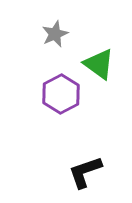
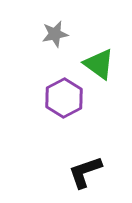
gray star: rotated 12 degrees clockwise
purple hexagon: moved 3 px right, 4 px down
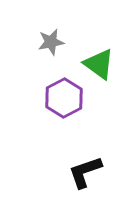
gray star: moved 4 px left, 8 px down
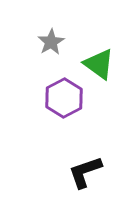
gray star: rotated 20 degrees counterclockwise
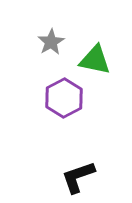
green triangle: moved 4 px left, 4 px up; rotated 24 degrees counterclockwise
black L-shape: moved 7 px left, 5 px down
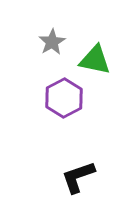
gray star: moved 1 px right
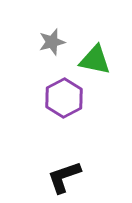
gray star: rotated 16 degrees clockwise
black L-shape: moved 14 px left
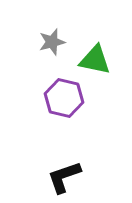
purple hexagon: rotated 18 degrees counterclockwise
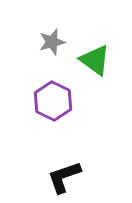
green triangle: rotated 24 degrees clockwise
purple hexagon: moved 11 px left, 3 px down; rotated 12 degrees clockwise
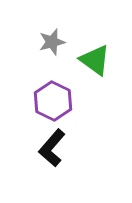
black L-shape: moved 12 px left, 29 px up; rotated 30 degrees counterclockwise
